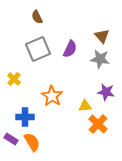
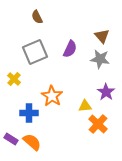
gray square: moved 3 px left, 3 px down
purple star: rotated 24 degrees clockwise
blue cross: moved 4 px right, 4 px up
orange semicircle: rotated 18 degrees counterclockwise
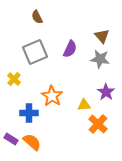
yellow triangle: moved 1 px left, 1 px up
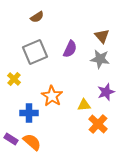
brown semicircle: rotated 96 degrees counterclockwise
purple star: rotated 18 degrees clockwise
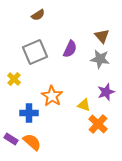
brown semicircle: moved 1 px right, 2 px up
yellow triangle: rotated 24 degrees clockwise
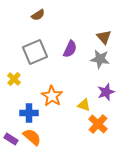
brown triangle: moved 2 px right, 1 px down
orange semicircle: moved 5 px up
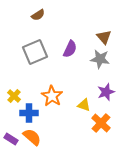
yellow cross: moved 17 px down
orange cross: moved 3 px right, 1 px up
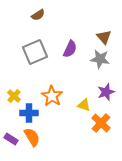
orange semicircle: rotated 18 degrees clockwise
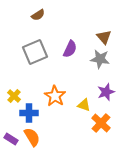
orange star: moved 3 px right
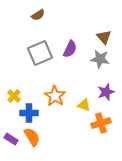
gray square: moved 5 px right, 1 px down
orange cross: rotated 30 degrees clockwise
